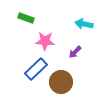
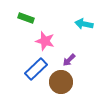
pink star: rotated 12 degrees clockwise
purple arrow: moved 6 px left, 8 px down
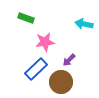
pink star: moved 1 px down; rotated 24 degrees counterclockwise
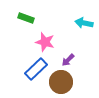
cyan arrow: moved 1 px up
pink star: rotated 24 degrees clockwise
purple arrow: moved 1 px left
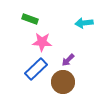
green rectangle: moved 4 px right, 1 px down
cyan arrow: rotated 18 degrees counterclockwise
pink star: moved 3 px left; rotated 12 degrees counterclockwise
brown circle: moved 2 px right
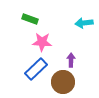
purple arrow: moved 3 px right; rotated 136 degrees clockwise
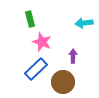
green rectangle: rotated 56 degrees clockwise
pink star: rotated 18 degrees clockwise
purple arrow: moved 2 px right, 4 px up
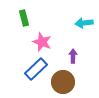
green rectangle: moved 6 px left, 1 px up
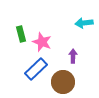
green rectangle: moved 3 px left, 16 px down
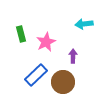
cyan arrow: moved 1 px down
pink star: moved 4 px right; rotated 24 degrees clockwise
blue rectangle: moved 6 px down
